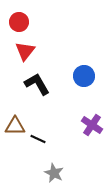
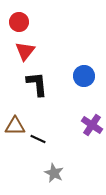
black L-shape: rotated 24 degrees clockwise
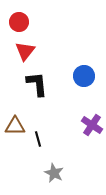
black line: rotated 49 degrees clockwise
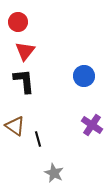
red circle: moved 1 px left
black L-shape: moved 13 px left, 3 px up
brown triangle: rotated 35 degrees clockwise
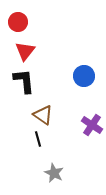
brown triangle: moved 28 px right, 11 px up
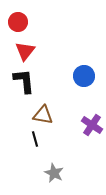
brown triangle: rotated 25 degrees counterclockwise
black line: moved 3 px left
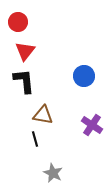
gray star: moved 1 px left
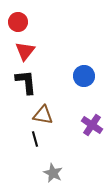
black L-shape: moved 2 px right, 1 px down
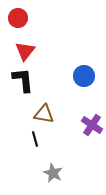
red circle: moved 4 px up
black L-shape: moved 3 px left, 2 px up
brown triangle: moved 1 px right, 1 px up
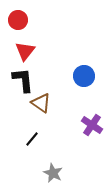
red circle: moved 2 px down
brown triangle: moved 3 px left, 11 px up; rotated 25 degrees clockwise
black line: moved 3 px left; rotated 56 degrees clockwise
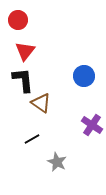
black line: rotated 21 degrees clockwise
gray star: moved 4 px right, 11 px up
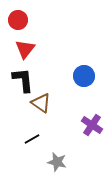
red triangle: moved 2 px up
gray star: rotated 12 degrees counterclockwise
